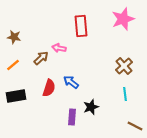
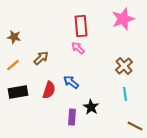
pink arrow: moved 19 px right; rotated 32 degrees clockwise
red semicircle: moved 2 px down
black rectangle: moved 2 px right, 4 px up
black star: rotated 21 degrees counterclockwise
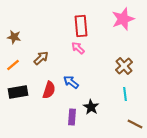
brown line: moved 2 px up
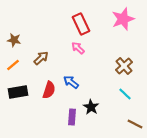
red rectangle: moved 2 px up; rotated 20 degrees counterclockwise
brown star: moved 3 px down
cyan line: rotated 40 degrees counterclockwise
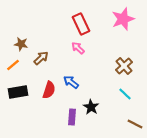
brown star: moved 7 px right, 4 px down
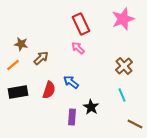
cyan line: moved 3 px left, 1 px down; rotated 24 degrees clockwise
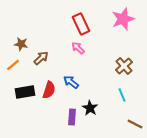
black rectangle: moved 7 px right
black star: moved 1 px left, 1 px down
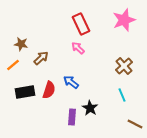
pink star: moved 1 px right, 1 px down
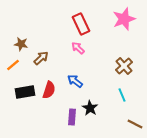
pink star: moved 1 px up
blue arrow: moved 4 px right, 1 px up
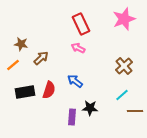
pink arrow: rotated 16 degrees counterclockwise
cyan line: rotated 72 degrees clockwise
black star: rotated 28 degrees counterclockwise
brown line: moved 13 px up; rotated 28 degrees counterclockwise
